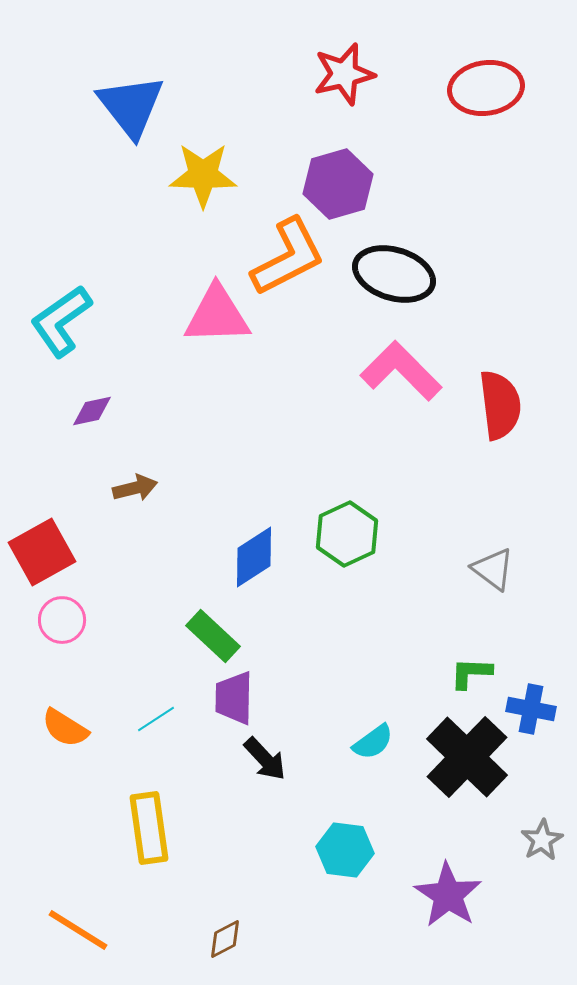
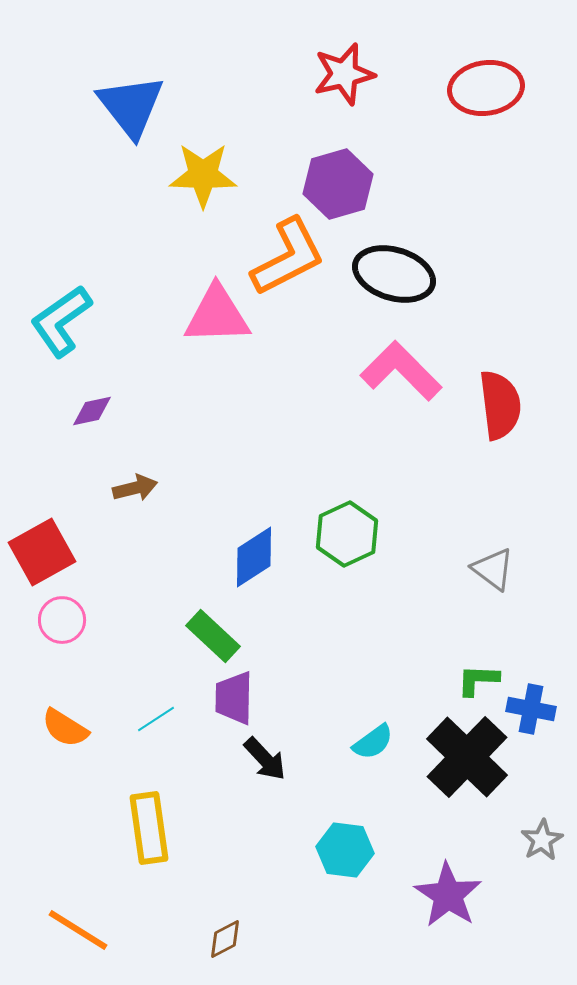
green L-shape: moved 7 px right, 7 px down
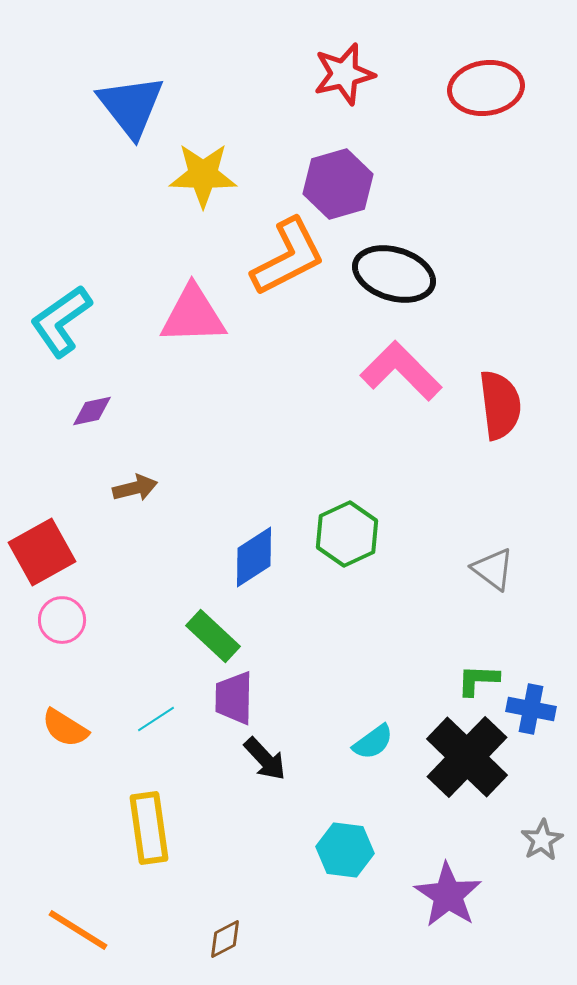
pink triangle: moved 24 px left
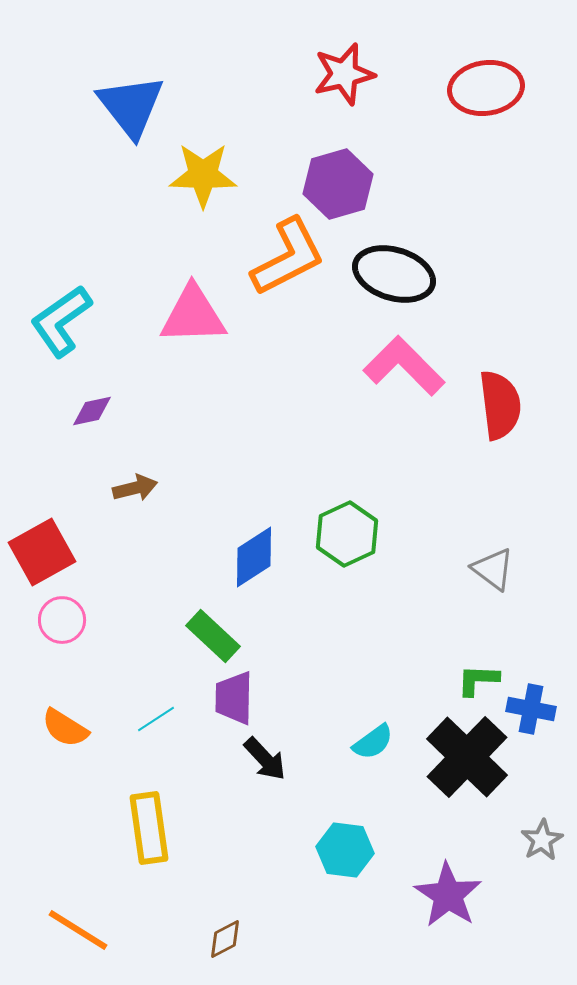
pink L-shape: moved 3 px right, 5 px up
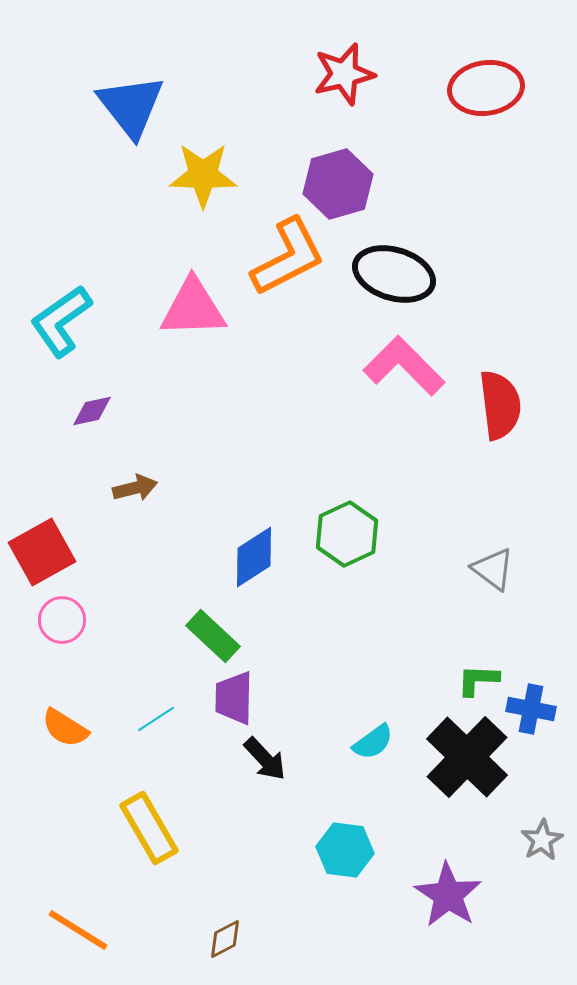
pink triangle: moved 7 px up
yellow rectangle: rotated 22 degrees counterclockwise
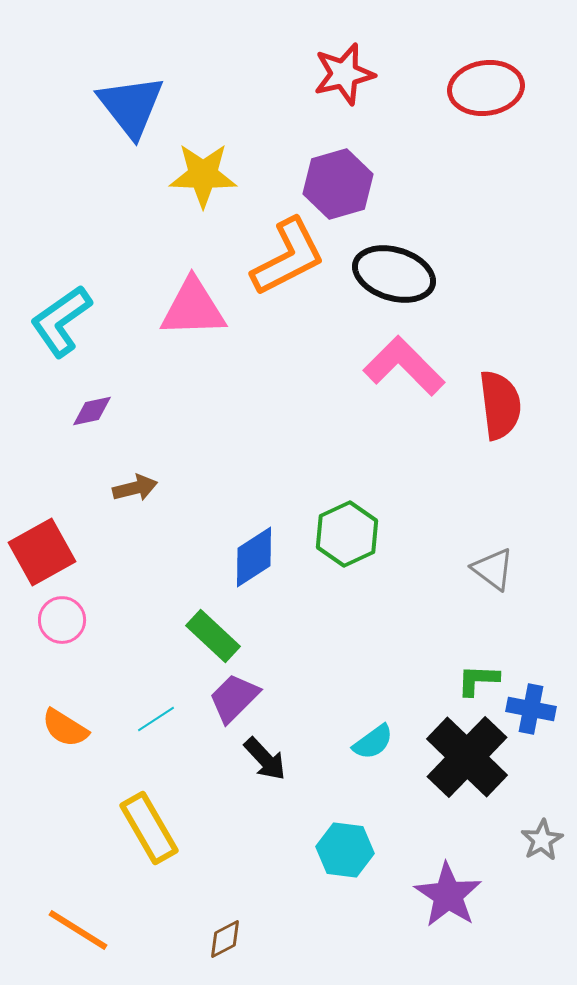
purple trapezoid: rotated 44 degrees clockwise
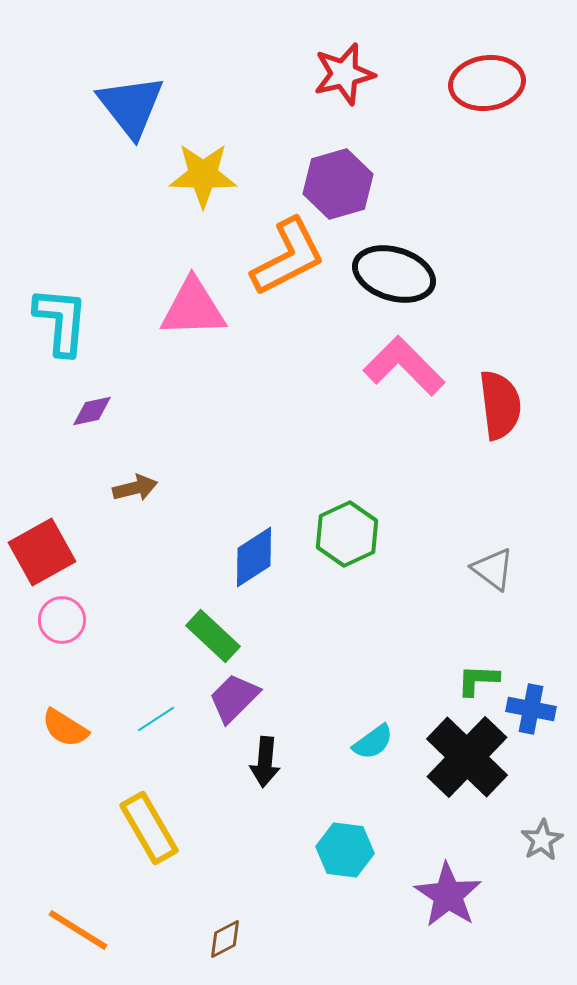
red ellipse: moved 1 px right, 5 px up
cyan L-shape: rotated 130 degrees clockwise
black arrow: moved 3 px down; rotated 48 degrees clockwise
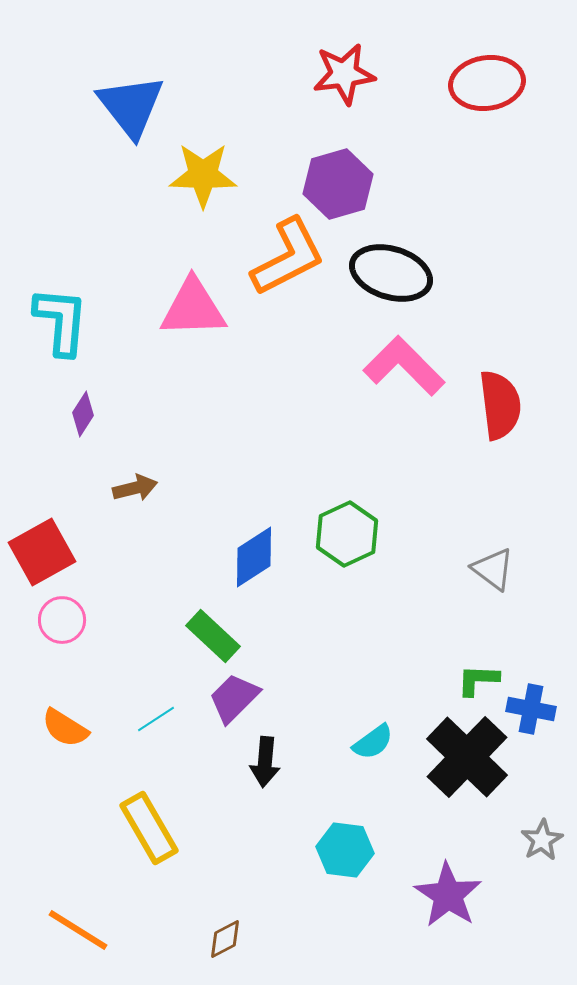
red star: rotated 6 degrees clockwise
black ellipse: moved 3 px left, 1 px up
purple diamond: moved 9 px left, 3 px down; rotated 45 degrees counterclockwise
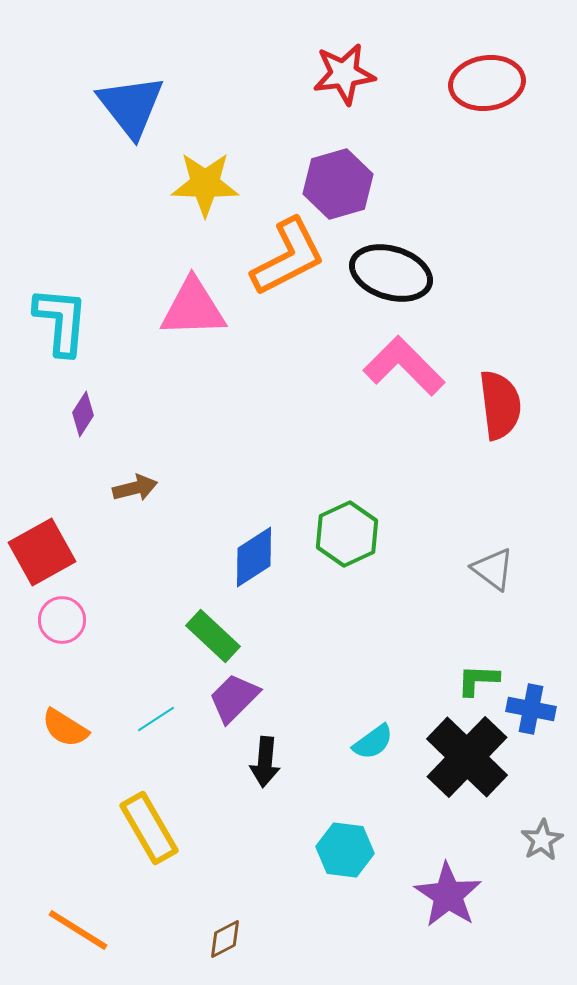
yellow star: moved 2 px right, 9 px down
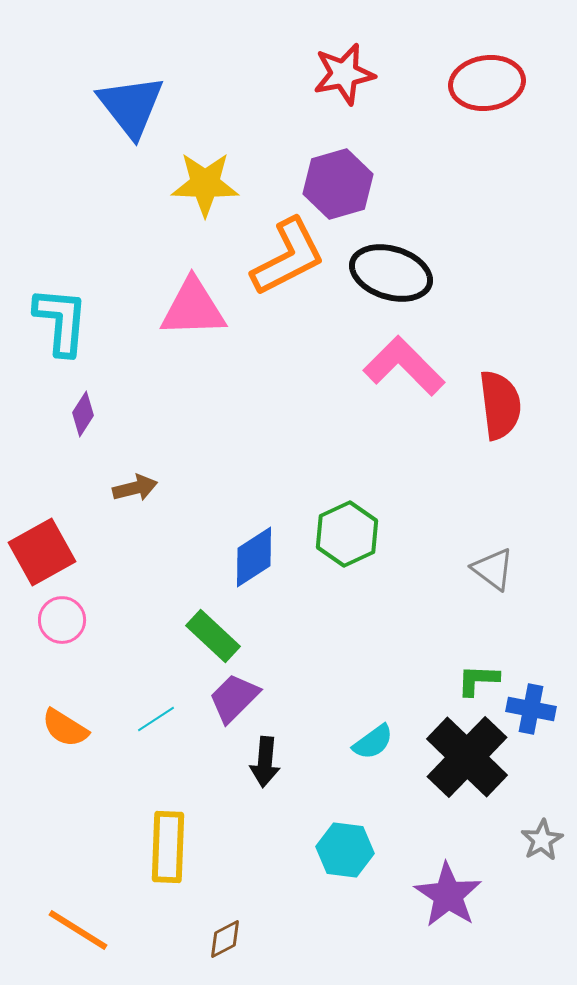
red star: rotated 4 degrees counterclockwise
yellow rectangle: moved 19 px right, 19 px down; rotated 32 degrees clockwise
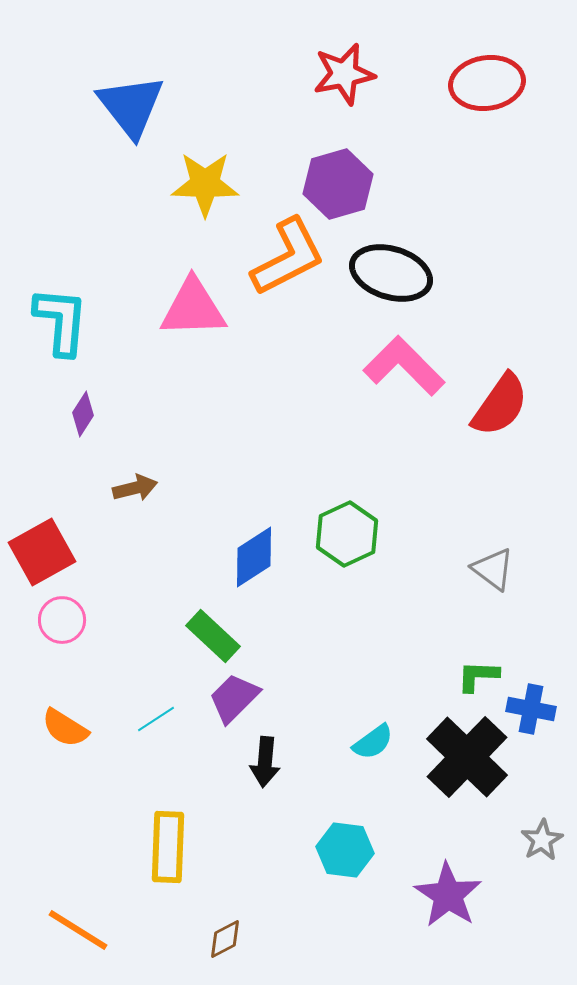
red semicircle: rotated 42 degrees clockwise
green L-shape: moved 4 px up
